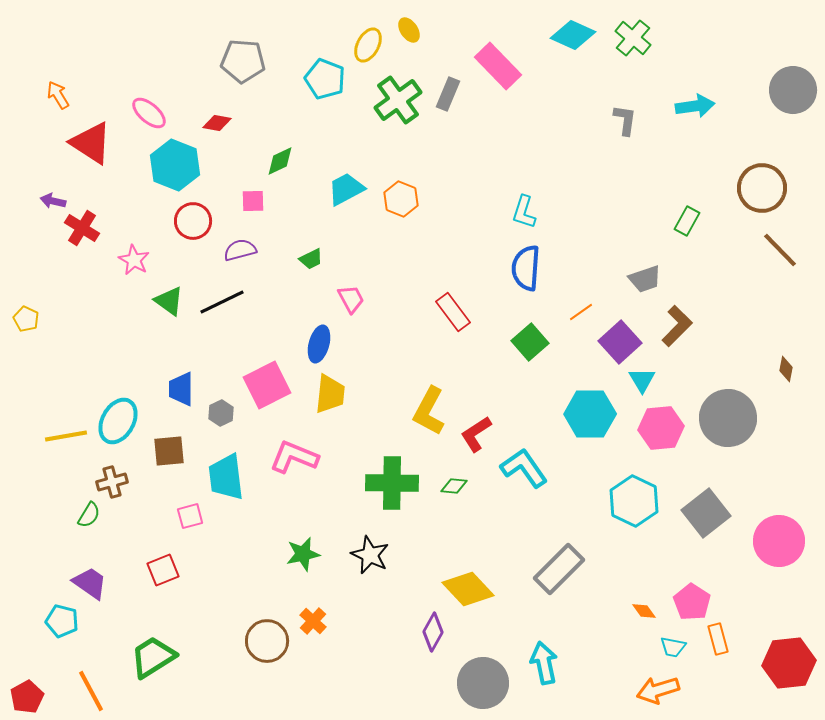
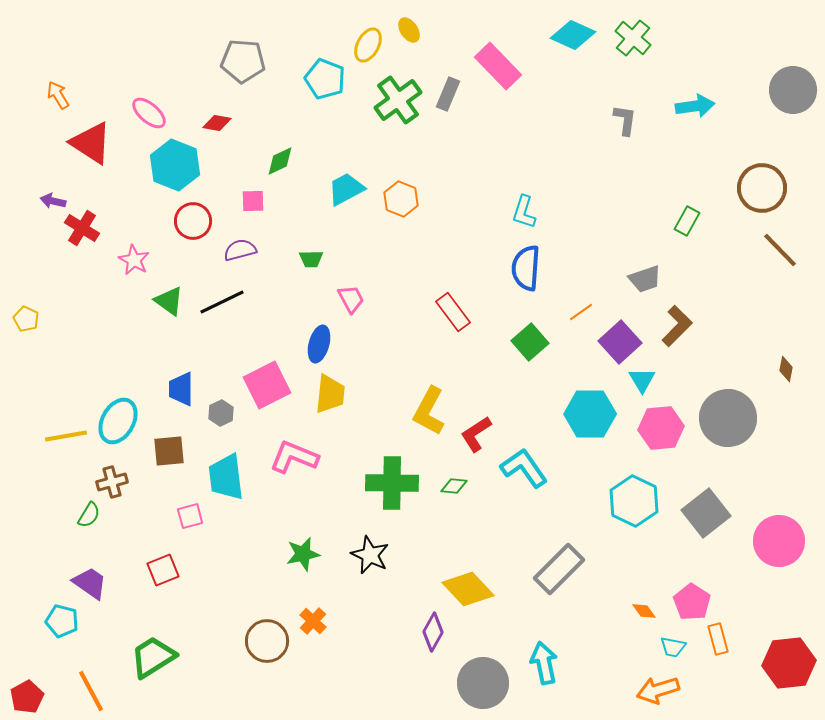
green trapezoid at (311, 259): rotated 25 degrees clockwise
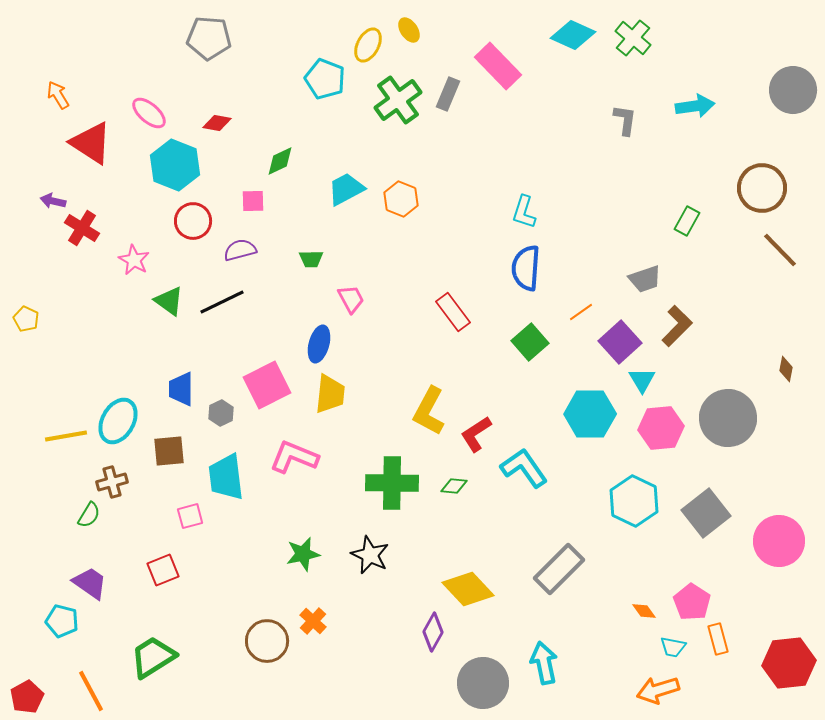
gray pentagon at (243, 61): moved 34 px left, 23 px up
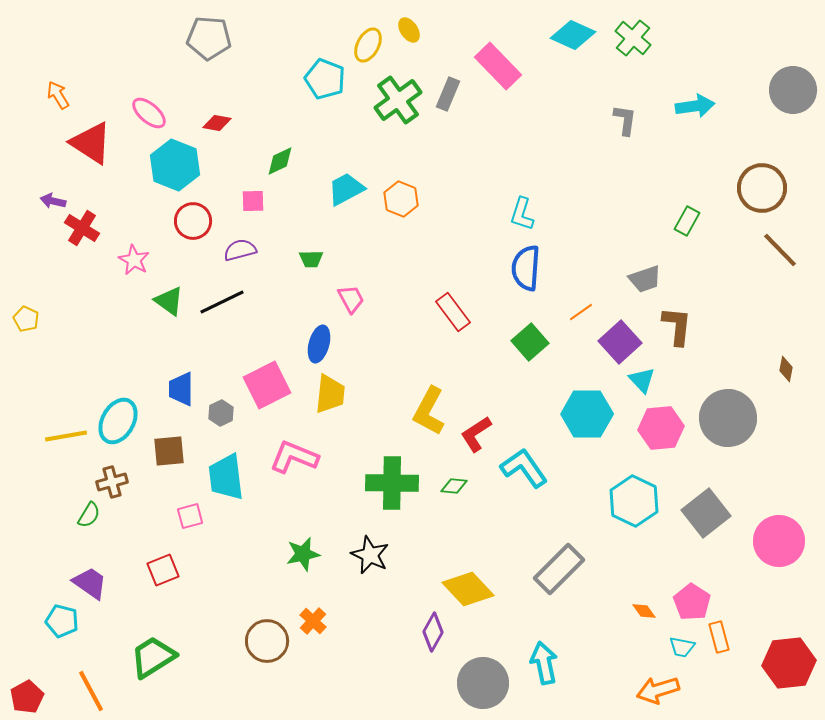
cyan L-shape at (524, 212): moved 2 px left, 2 px down
brown L-shape at (677, 326): rotated 39 degrees counterclockwise
cyan triangle at (642, 380): rotated 12 degrees counterclockwise
cyan hexagon at (590, 414): moved 3 px left
orange rectangle at (718, 639): moved 1 px right, 2 px up
cyan trapezoid at (673, 647): moved 9 px right
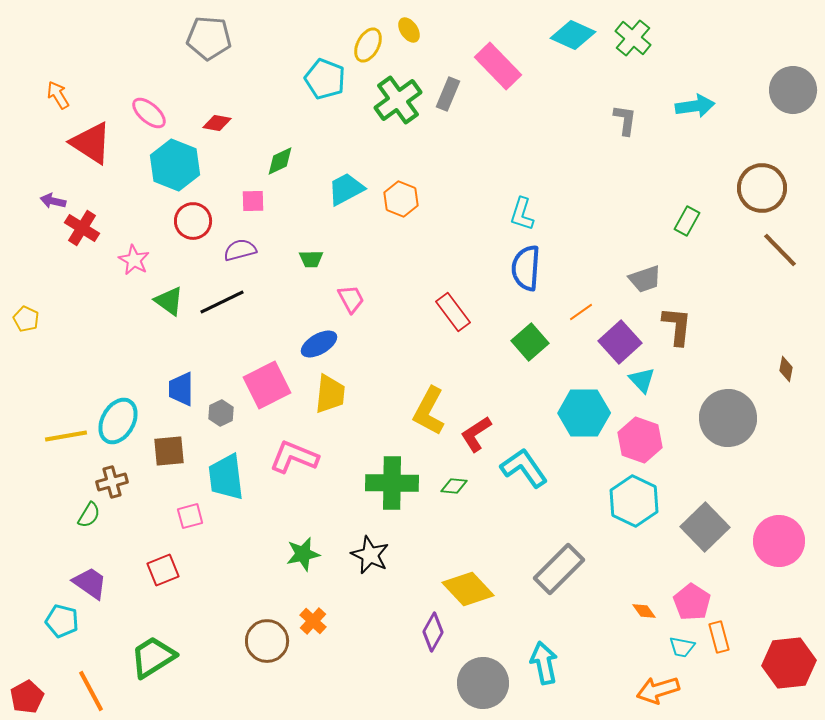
blue ellipse at (319, 344): rotated 45 degrees clockwise
cyan hexagon at (587, 414): moved 3 px left, 1 px up
pink hexagon at (661, 428): moved 21 px left, 12 px down; rotated 24 degrees clockwise
gray square at (706, 513): moved 1 px left, 14 px down; rotated 6 degrees counterclockwise
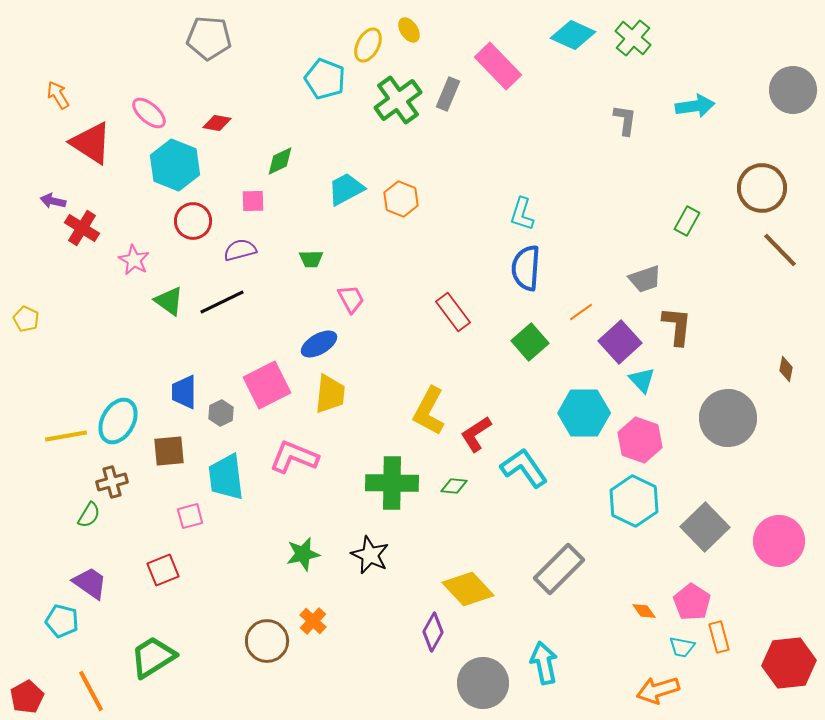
blue trapezoid at (181, 389): moved 3 px right, 3 px down
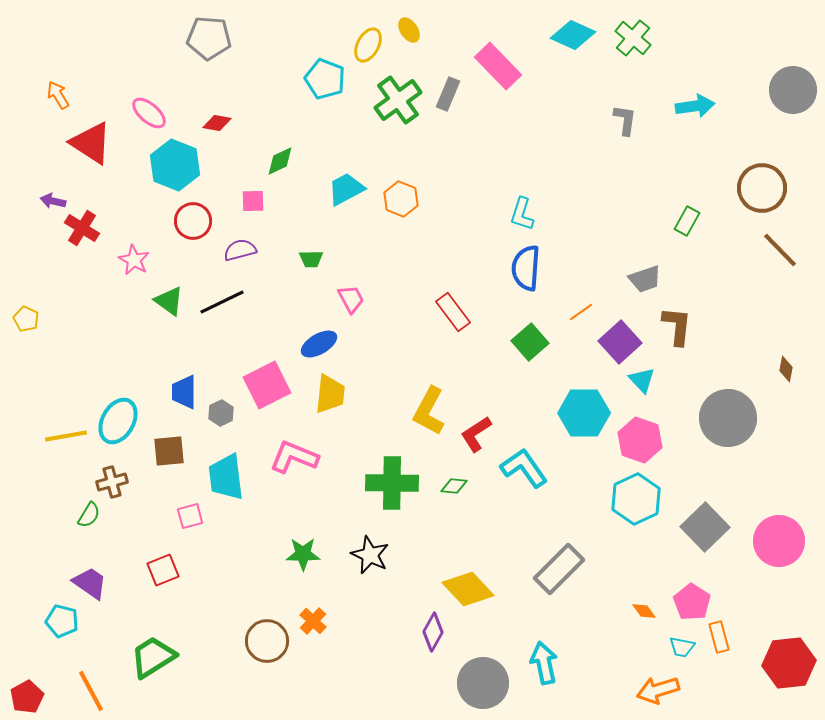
cyan hexagon at (634, 501): moved 2 px right, 2 px up; rotated 9 degrees clockwise
green star at (303, 554): rotated 12 degrees clockwise
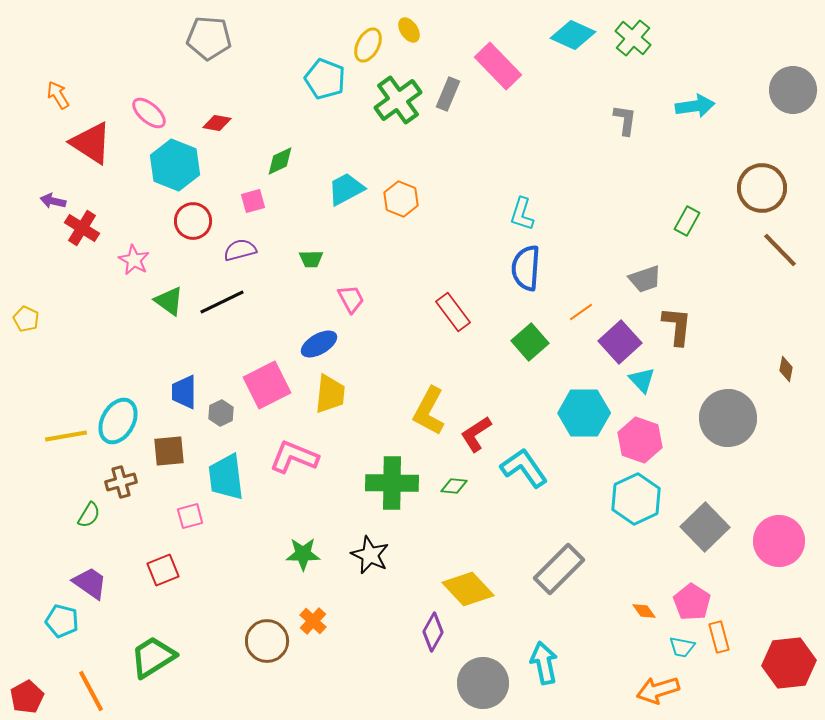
pink square at (253, 201): rotated 15 degrees counterclockwise
brown cross at (112, 482): moved 9 px right
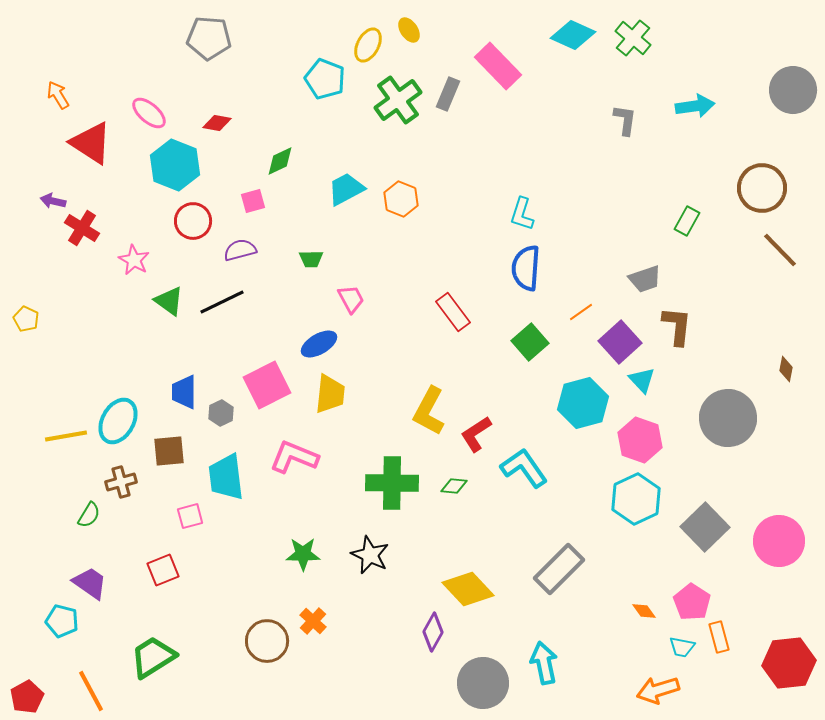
cyan hexagon at (584, 413): moved 1 px left, 10 px up; rotated 15 degrees counterclockwise
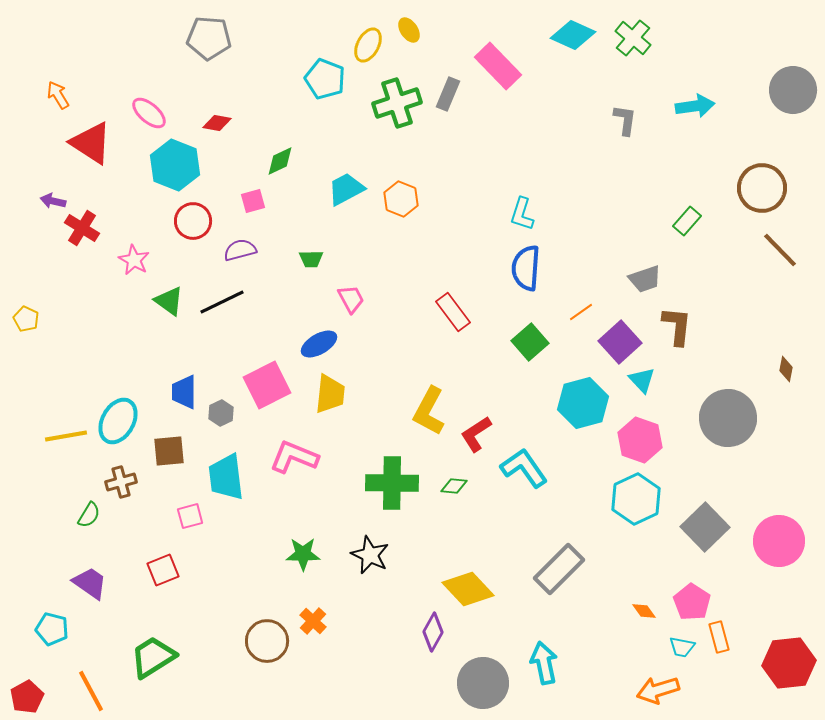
green cross at (398, 100): moved 1 px left, 3 px down; rotated 18 degrees clockwise
green rectangle at (687, 221): rotated 12 degrees clockwise
cyan pentagon at (62, 621): moved 10 px left, 8 px down
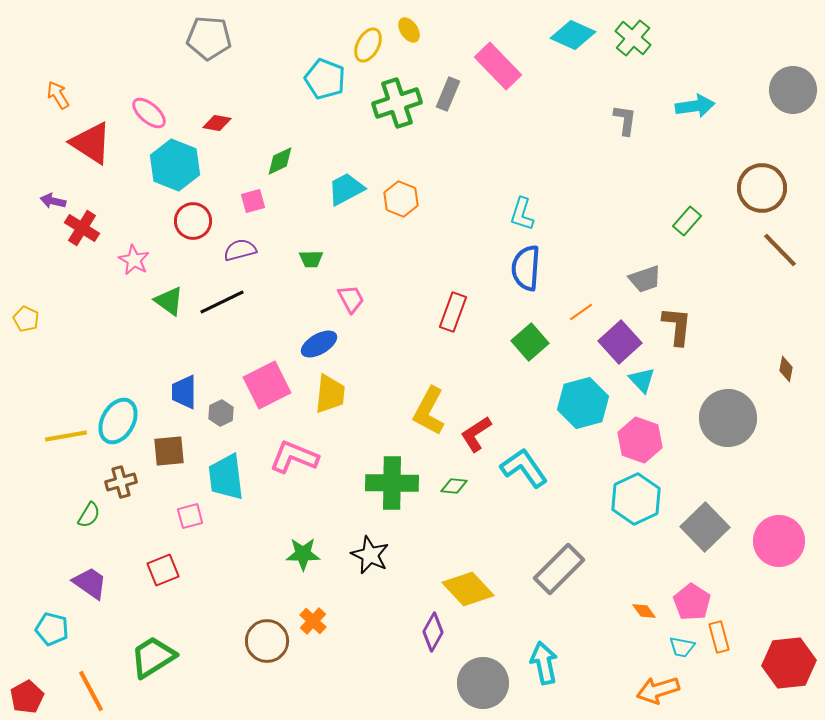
red rectangle at (453, 312): rotated 57 degrees clockwise
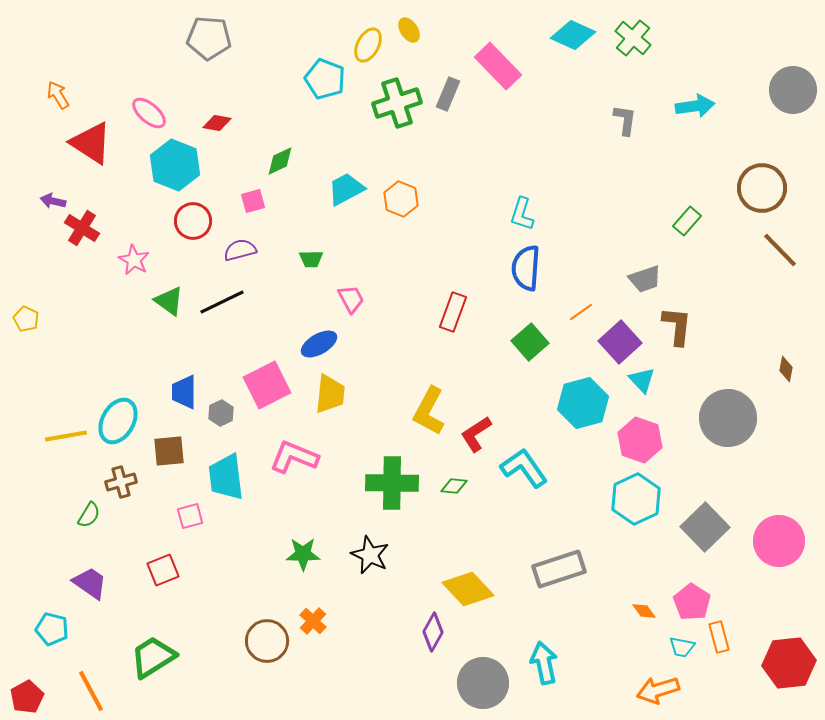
gray rectangle at (559, 569): rotated 27 degrees clockwise
